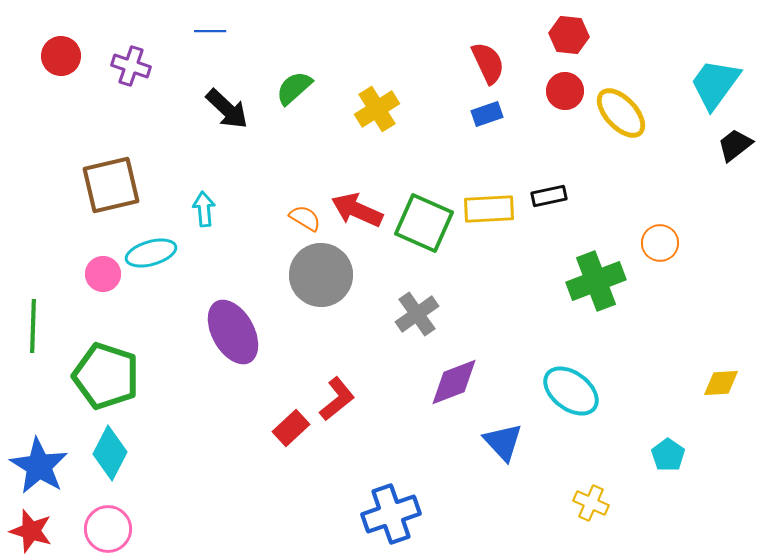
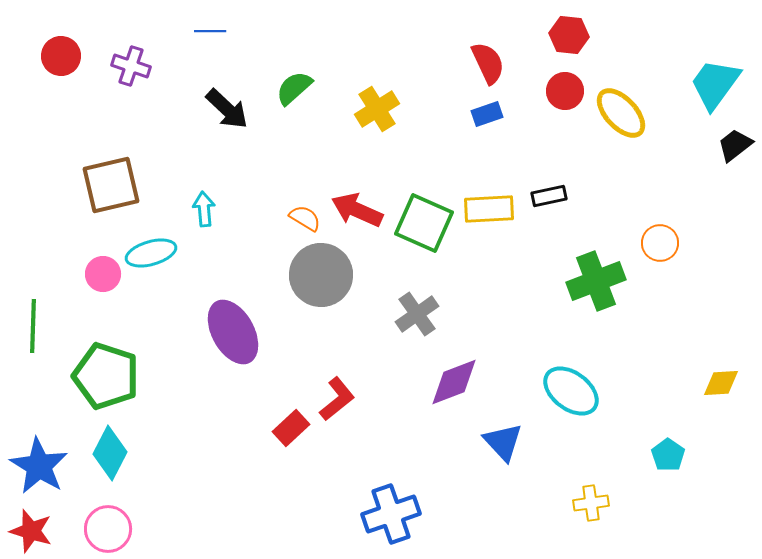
yellow cross at (591, 503): rotated 32 degrees counterclockwise
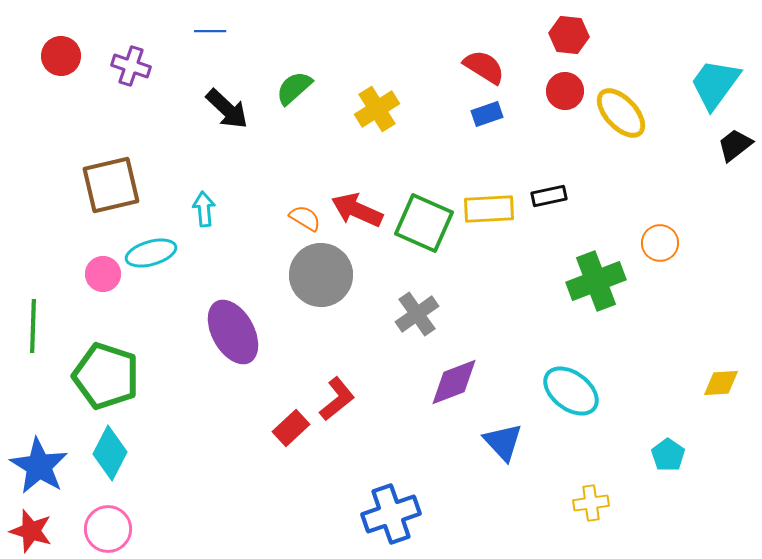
red semicircle at (488, 63): moved 4 px left, 4 px down; rotated 33 degrees counterclockwise
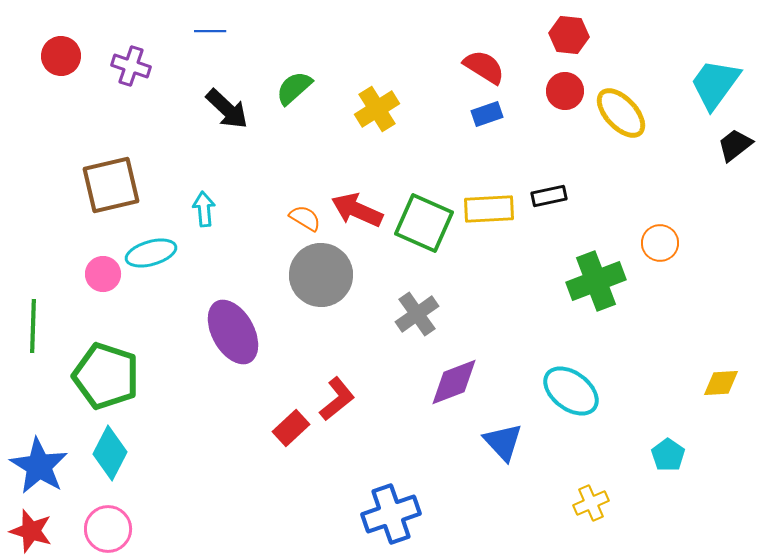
yellow cross at (591, 503): rotated 16 degrees counterclockwise
